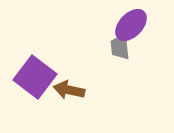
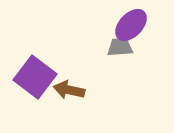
gray trapezoid: rotated 92 degrees clockwise
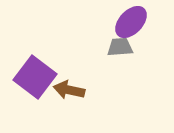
purple ellipse: moved 3 px up
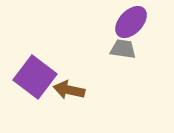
gray trapezoid: moved 3 px right, 2 px down; rotated 12 degrees clockwise
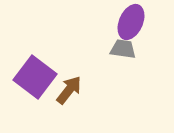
purple ellipse: rotated 20 degrees counterclockwise
brown arrow: rotated 116 degrees clockwise
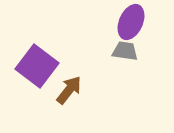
gray trapezoid: moved 2 px right, 2 px down
purple square: moved 2 px right, 11 px up
